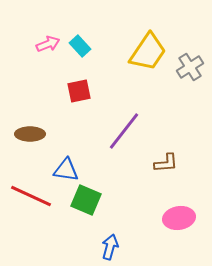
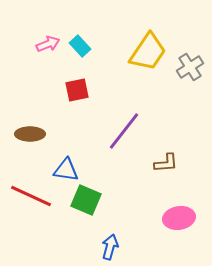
red square: moved 2 px left, 1 px up
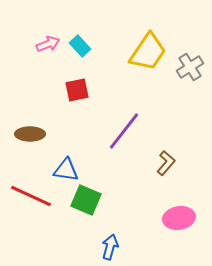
brown L-shape: rotated 45 degrees counterclockwise
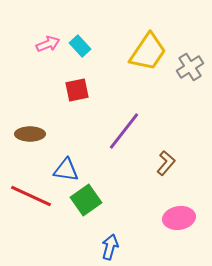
green square: rotated 32 degrees clockwise
